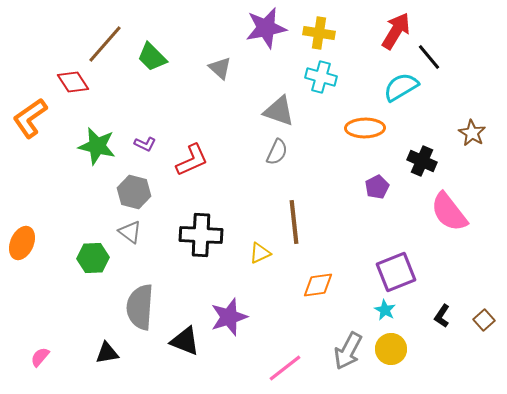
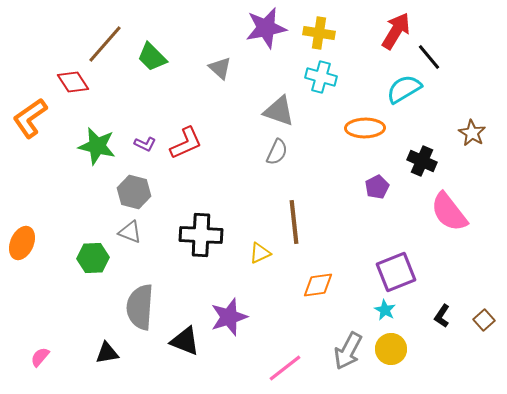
cyan semicircle at (401, 87): moved 3 px right, 2 px down
red L-shape at (192, 160): moved 6 px left, 17 px up
gray triangle at (130, 232): rotated 15 degrees counterclockwise
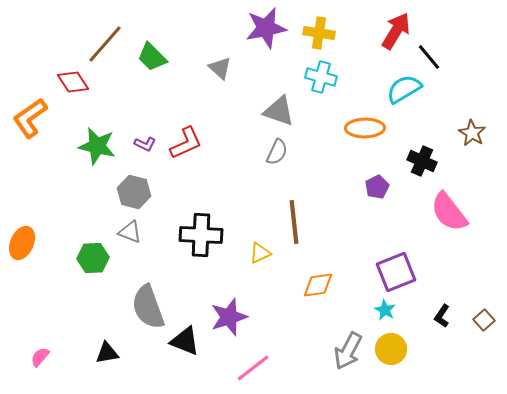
gray semicircle at (140, 307): moved 8 px right; rotated 24 degrees counterclockwise
pink line at (285, 368): moved 32 px left
